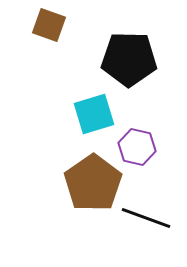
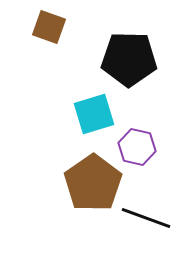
brown square: moved 2 px down
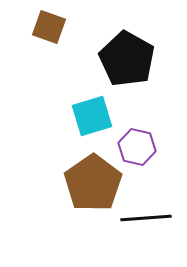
black pentagon: moved 2 px left; rotated 28 degrees clockwise
cyan square: moved 2 px left, 2 px down
black line: rotated 24 degrees counterclockwise
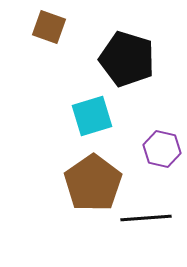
black pentagon: rotated 12 degrees counterclockwise
purple hexagon: moved 25 px right, 2 px down
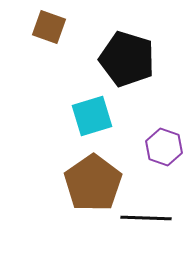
purple hexagon: moved 2 px right, 2 px up; rotated 6 degrees clockwise
black line: rotated 6 degrees clockwise
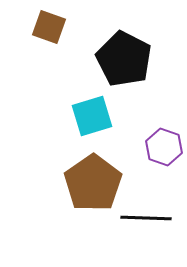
black pentagon: moved 3 px left; rotated 10 degrees clockwise
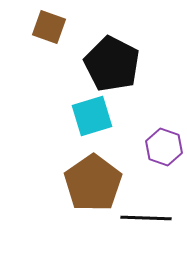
black pentagon: moved 12 px left, 5 px down
